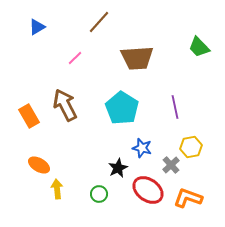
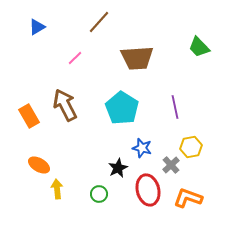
red ellipse: rotated 40 degrees clockwise
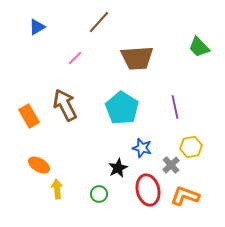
orange L-shape: moved 3 px left, 2 px up
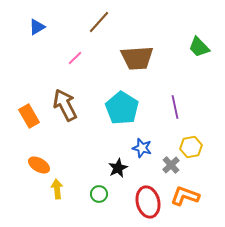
red ellipse: moved 12 px down
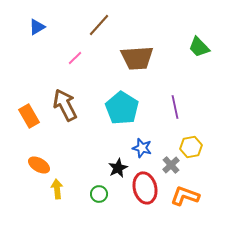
brown line: moved 3 px down
red ellipse: moved 3 px left, 14 px up
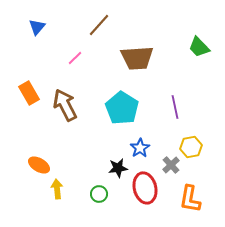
blue triangle: rotated 18 degrees counterclockwise
orange rectangle: moved 23 px up
blue star: moved 2 px left; rotated 24 degrees clockwise
black star: rotated 18 degrees clockwise
orange L-shape: moved 5 px right, 3 px down; rotated 100 degrees counterclockwise
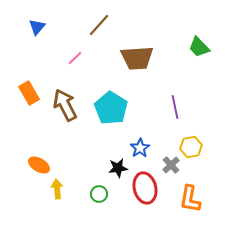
cyan pentagon: moved 11 px left
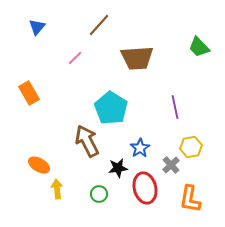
brown arrow: moved 22 px right, 36 px down
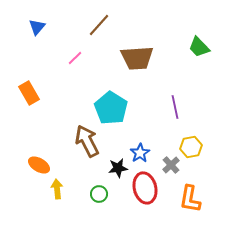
blue star: moved 5 px down
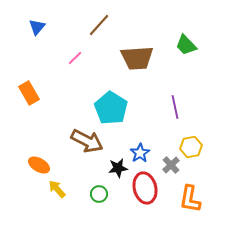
green trapezoid: moved 13 px left, 2 px up
brown arrow: rotated 144 degrees clockwise
yellow arrow: rotated 36 degrees counterclockwise
